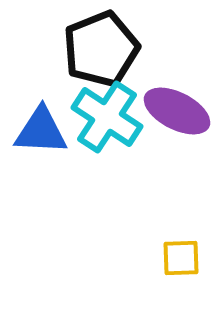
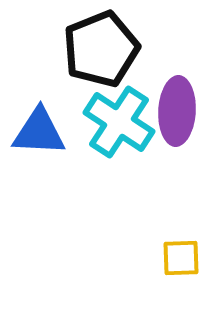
purple ellipse: rotated 66 degrees clockwise
cyan cross: moved 12 px right, 5 px down
blue triangle: moved 2 px left, 1 px down
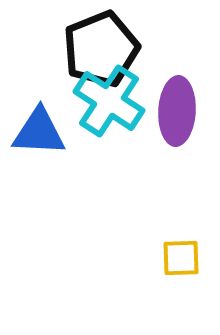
cyan cross: moved 10 px left, 21 px up
